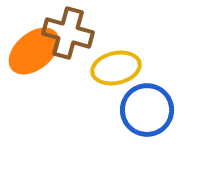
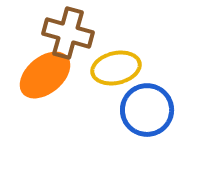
orange ellipse: moved 11 px right, 24 px down
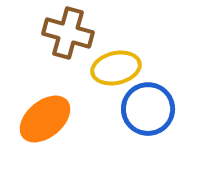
orange ellipse: moved 44 px down
blue circle: moved 1 px right, 1 px up
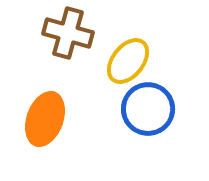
yellow ellipse: moved 12 px right, 7 px up; rotated 39 degrees counterclockwise
orange ellipse: rotated 30 degrees counterclockwise
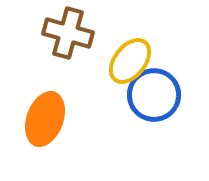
yellow ellipse: moved 2 px right
blue circle: moved 6 px right, 14 px up
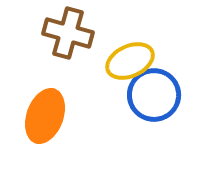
yellow ellipse: rotated 27 degrees clockwise
orange ellipse: moved 3 px up
